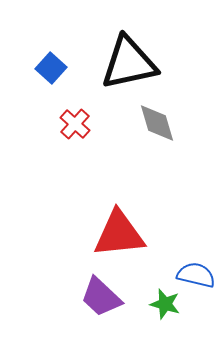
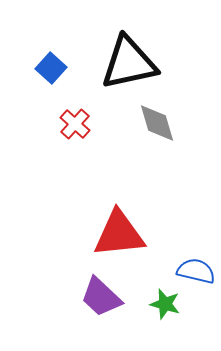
blue semicircle: moved 4 px up
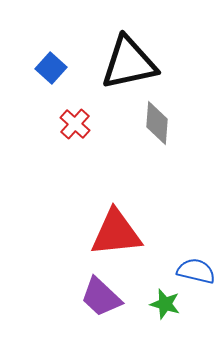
gray diamond: rotated 21 degrees clockwise
red triangle: moved 3 px left, 1 px up
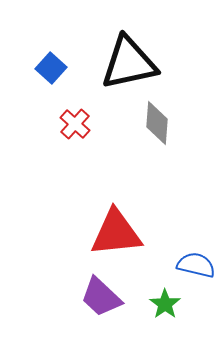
blue semicircle: moved 6 px up
green star: rotated 20 degrees clockwise
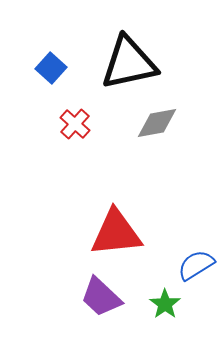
gray diamond: rotated 75 degrees clockwise
blue semicircle: rotated 45 degrees counterclockwise
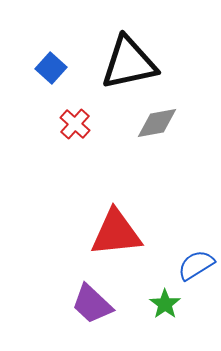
purple trapezoid: moved 9 px left, 7 px down
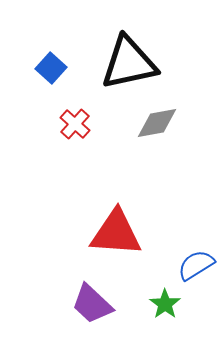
red triangle: rotated 10 degrees clockwise
